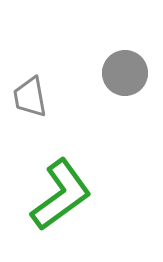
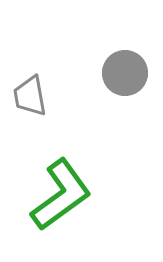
gray trapezoid: moved 1 px up
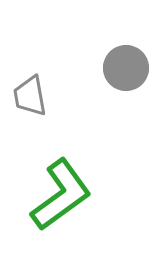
gray circle: moved 1 px right, 5 px up
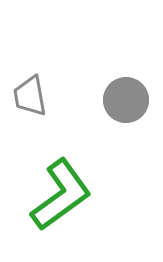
gray circle: moved 32 px down
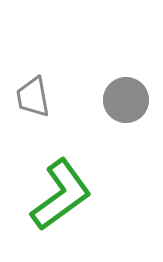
gray trapezoid: moved 3 px right, 1 px down
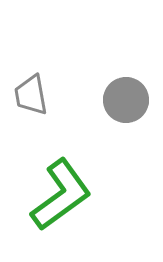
gray trapezoid: moved 2 px left, 2 px up
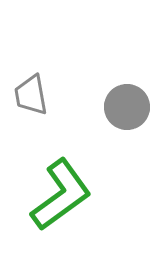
gray circle: moved 1 px right, 7 px down
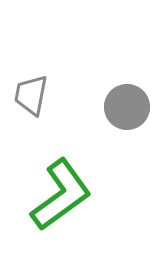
gray trapezoid: rotated 21 degrees clockwise
